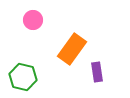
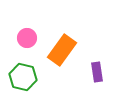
pink circle: moved 6 px left, 18 px down
orange rectangle: moved 10 px left, 1 px down
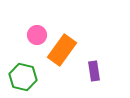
pink circle: moved 10 px right, 3 px up
purple rectangle: moved 3 px left, 1 px up
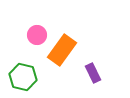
purple rectangle: moved 1 px left, 2 px down; rotated 18 degrees counterclockwise
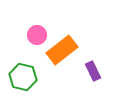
orange rectangle: rotated 16 degrees clockwise
purple rectangle: moved 2 px up
